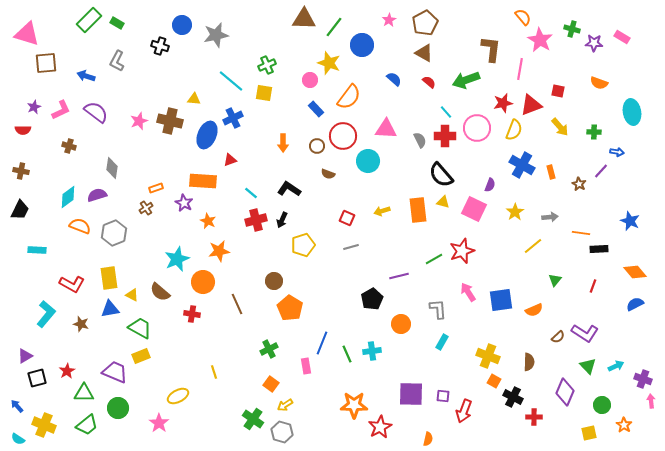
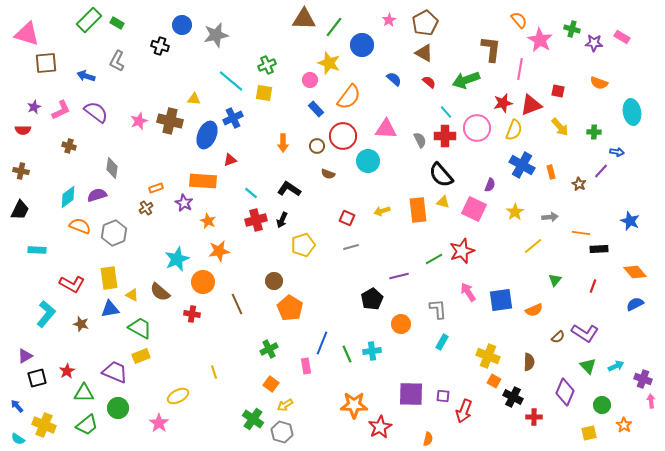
orange semicircle at (523, 17): moved 4 px left, 3 px down
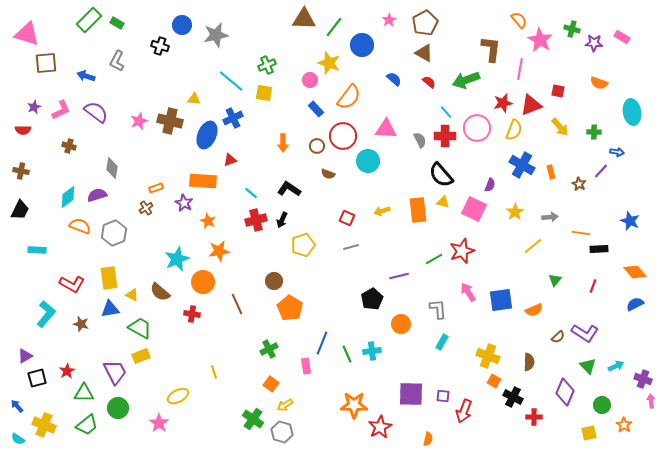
purple trapezoid at (115, 372): rotated 40 degrees clockwise
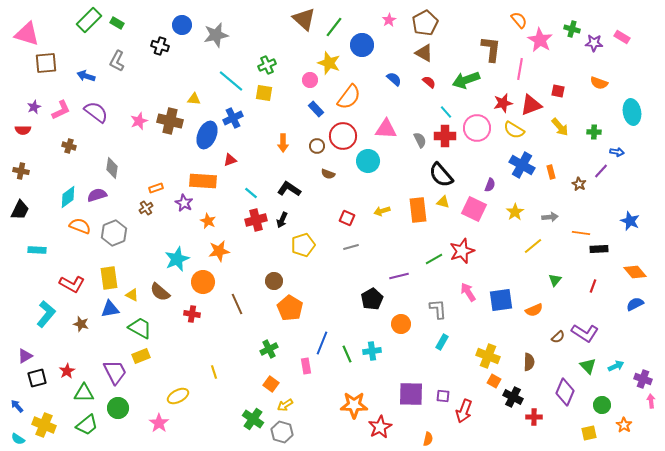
brown triangle at (304, 19): rotated 40 degrees clockwise
yellow semicircle at (514, 130): rotated 100 degrees clockwise
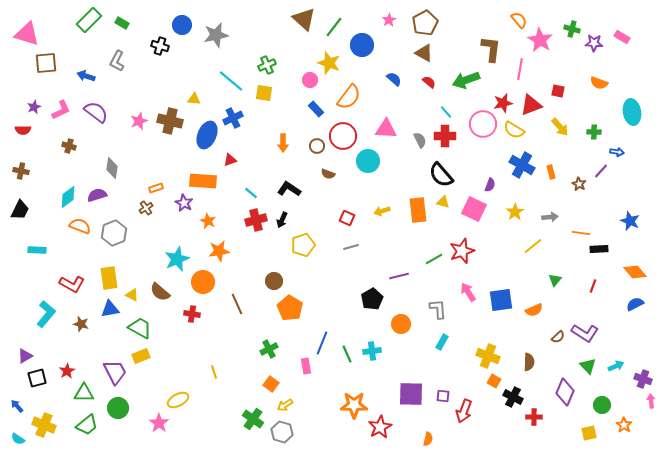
green rectangle at (117, 23): moved 5 px right
pink circle at (477, 128): moved 6 px right, 4 px up
yellow ellipse at (178, 396): moved 4 px down
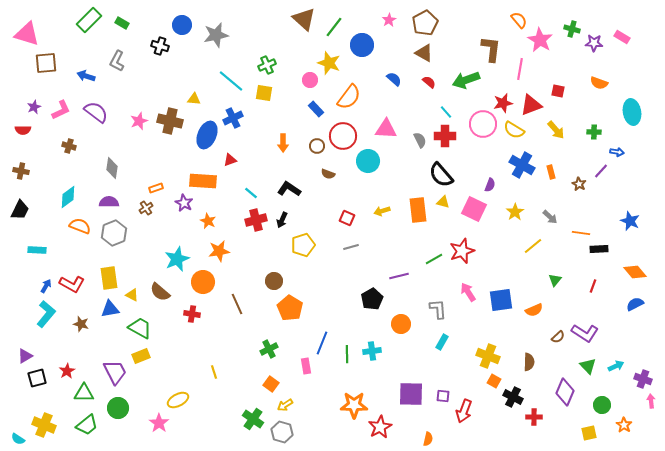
yellow arrow at (560, 127): moved 4 px left, 3 px down
purple semicircle at (97, 195): moved 12 px right, 7 px down; rotated 18 degrees clockwise
gray arrow at (550, 217): rotated 49 degrees clockwise
green line at (347, 354): rotated 24 degrees clockwise
blue arrow at (17, 406): moved 29 px right, 120 px up; rotated 72 degrees clockwise
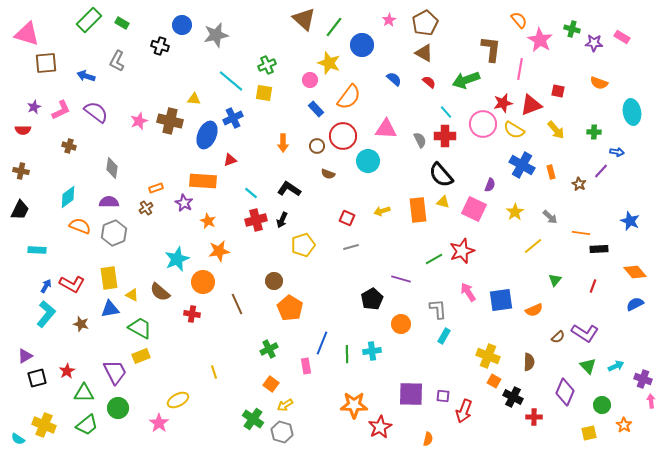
purple line at (399, 276): moved 2 px right, 3 px down; rotated 30 degrees clockwise
cyan rectangle at (442, 342): moved 2 px right, 6 px up
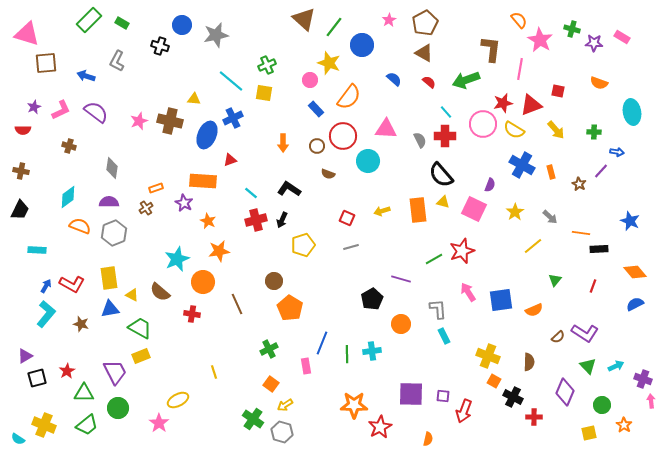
cyan rectangle at (444, 336): rotated 56 degrees counterclockwise
